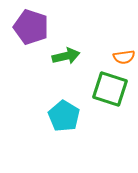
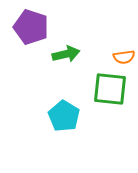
green arrow: moved 2 px up
green square: rotated 12 degrees counterclockwise
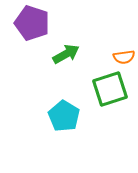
purple pentagon: moved 1 px right, 4 px up
green arrow: rotated 16 degrees counterclockwise
green square: rotated 24 degrees counterclockwise
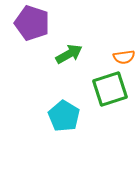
green arrow: moved 3 px right
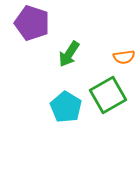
green arrow: rotated 152 degrees clockwise
green square: moved 2 px left, 6 px down; rotated 12 degrees counterclockwise
cyan pentagon: moved 2 px right, 9 px up
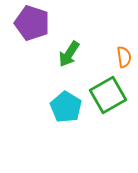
orange semicircle: rotated 90 degrees counterclockwise
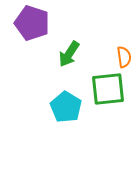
green square: moved 6 px up; rotated 24 degrees clockwise
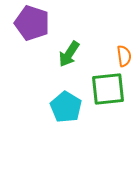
orange semicircle: moved 1 px up
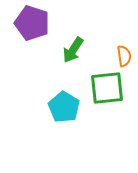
green arrow: moved 4 px right, 4 px up
green square: moved 1 px left, 1 px up
cyan pentagon: moved 2 px left
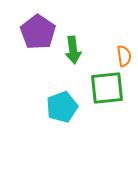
purple pentagon: moved 6 px right, 9 px down; rotated 16 degrees clockwise
green arrow: rotated 40 degrees counterclockwise
cyan pentagon: moved 2 px left; rotated 20 degrees clockwise
